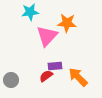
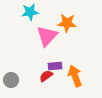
orange arrow: moved 3 px left, 1 px up; rotated 25 degrees clockwise
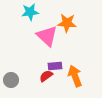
pink triangle: rotated 30 degrees counterclockwise
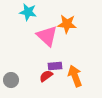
cyan star: moved 2 px left; rotated 18 degrees clockwise
orange star: moved 1 px down
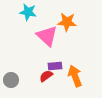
orange star: moved 2 px up
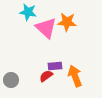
pink triangle: moved 1 px left, 8 px up
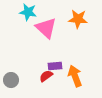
orange star: moved 11 px right, 3 px up
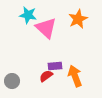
cyan star: moved 3 px down
orange star: rotated 30 degrees counterclockwise
gray circle: moved 1 px right, 1 px down
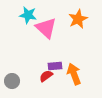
orange arrow: moved 1 px left, 2 px up
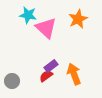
purple rectangle: moved 4 px left; rotated 32 degrees counterclockwise
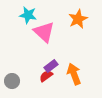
pink triangle: moved 2 px left, 4 px down
